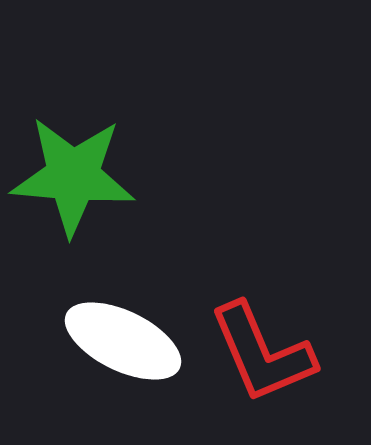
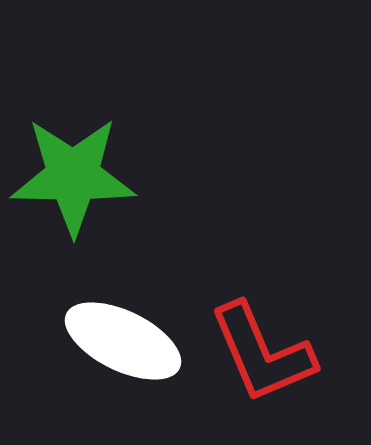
green star: rotated 4 degrees counterclockwise
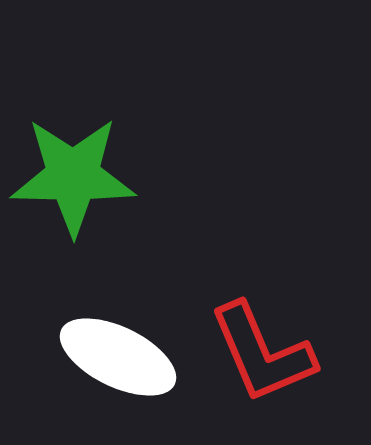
white ellipse: moved 5 px left, 16 px down
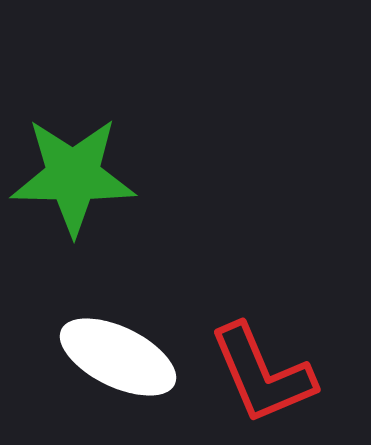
red L-shape: moved 21 px down
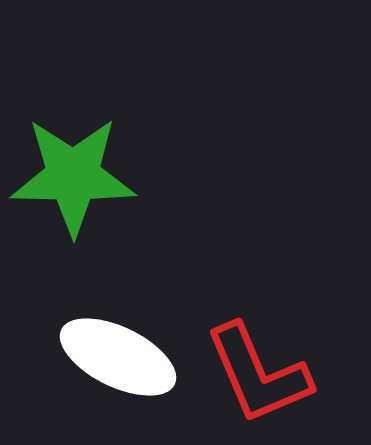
red L-shape: moved 4 px left
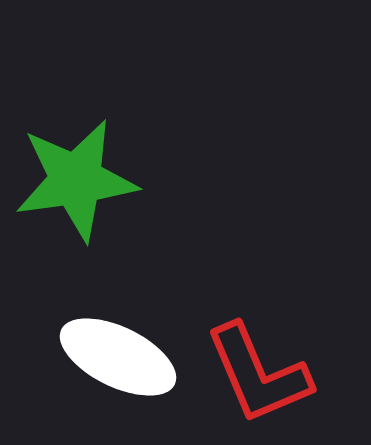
green star: moved 3 px right, 4 px down; rotated 9 degrees counterclockwise
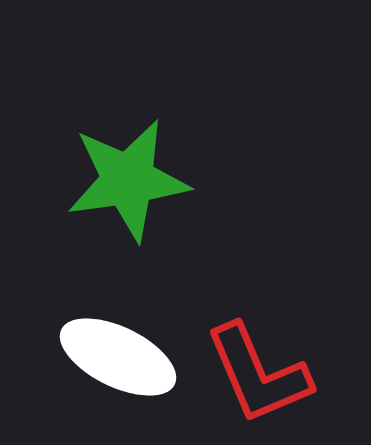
green star: moved 52 px right
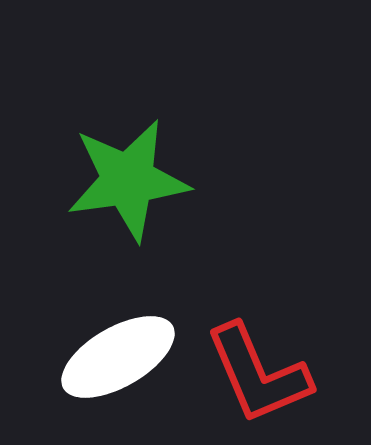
white ellipse: rotated 56 degrees counterclockwise
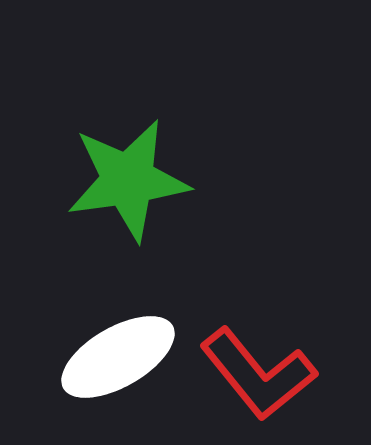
red L-shape: rotated 16 degrees counterclockwise
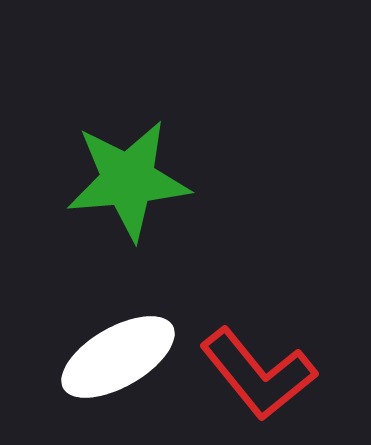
green star: rotated 3 degrees clockwise
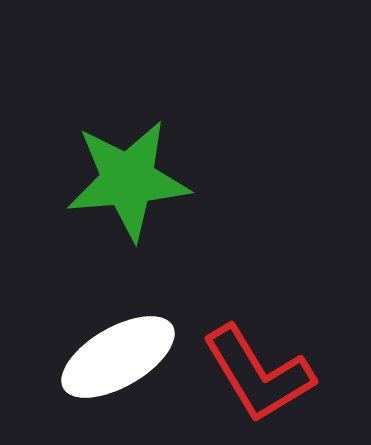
red L-shape: rotated 8 degrees clockwise
